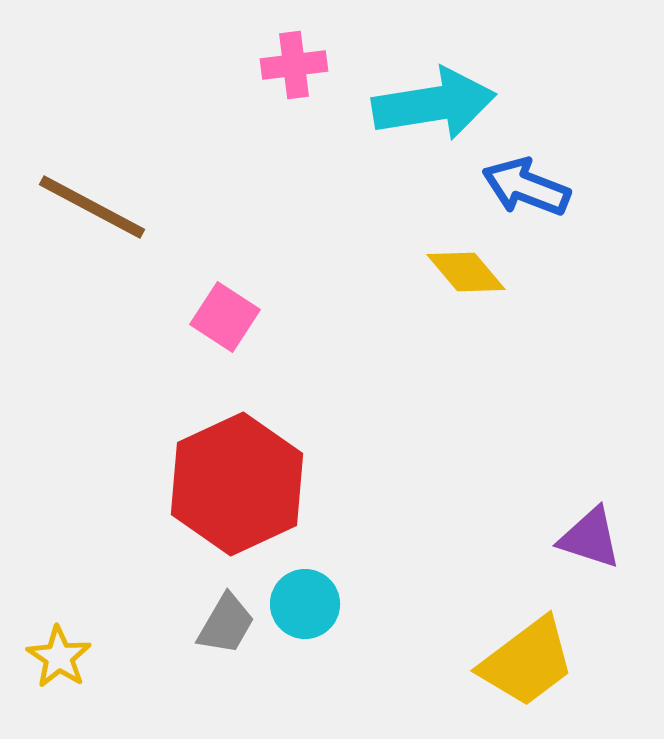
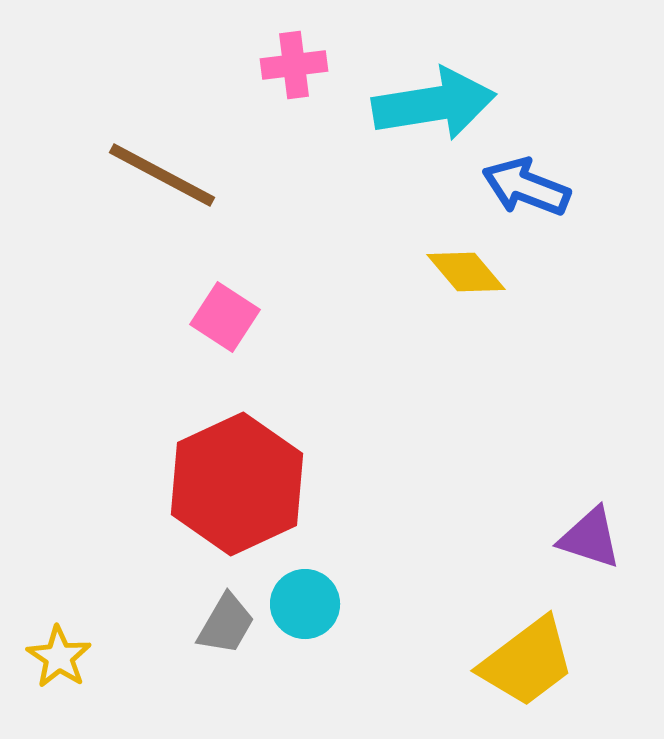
brown line: moved 70 px right, 32 px up
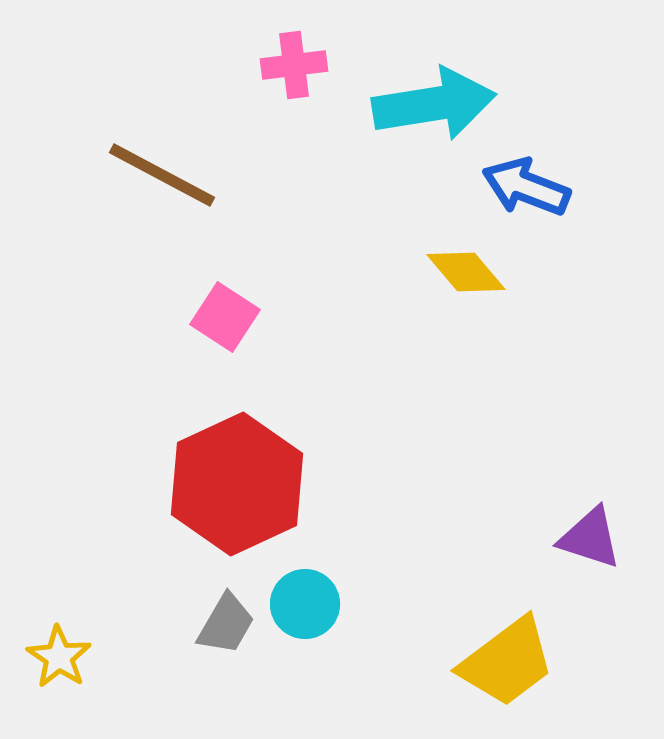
yellow trapezoid: moved 20 px left
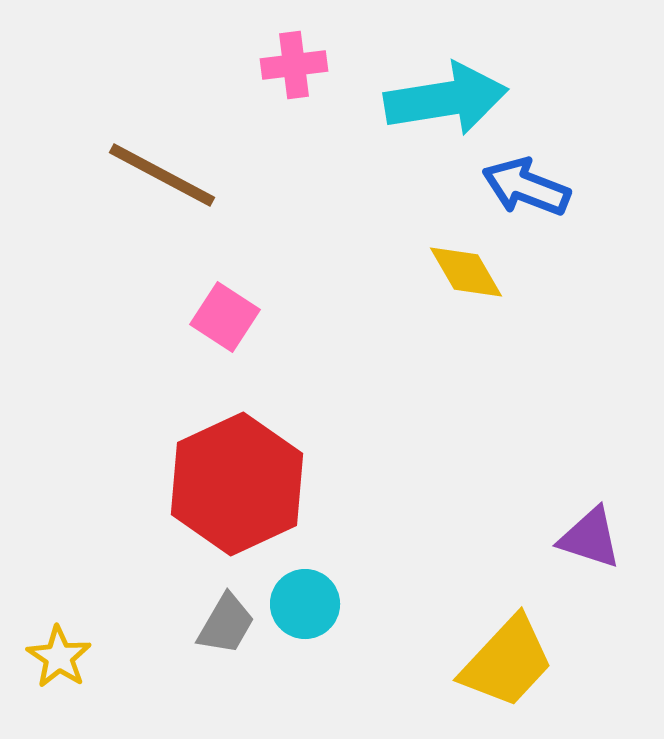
cyan arrow: moved 12 px right, 5 px up
yellow diamond: rotated 10 degrees clockwise
yellow trapezoid: rotated 10 degrees counterclockwise
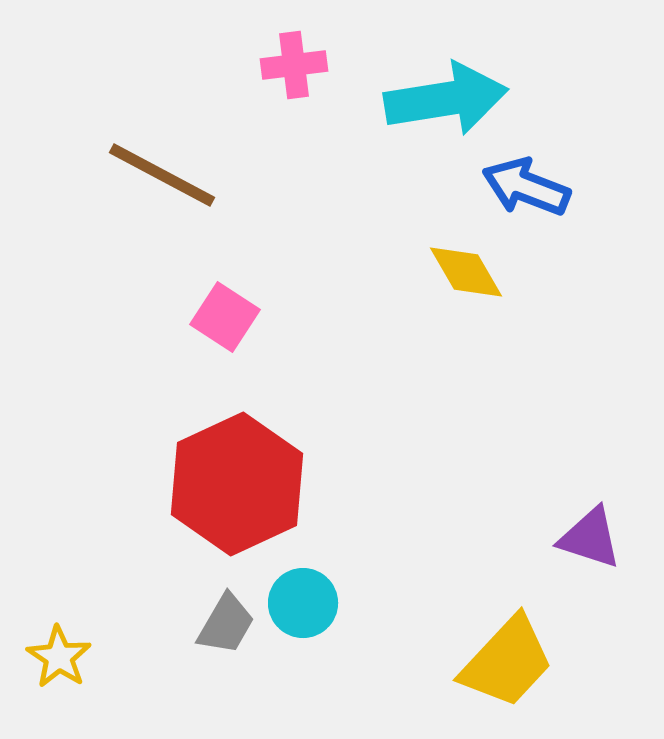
cyan circle: moved 2 px left, 1 px up
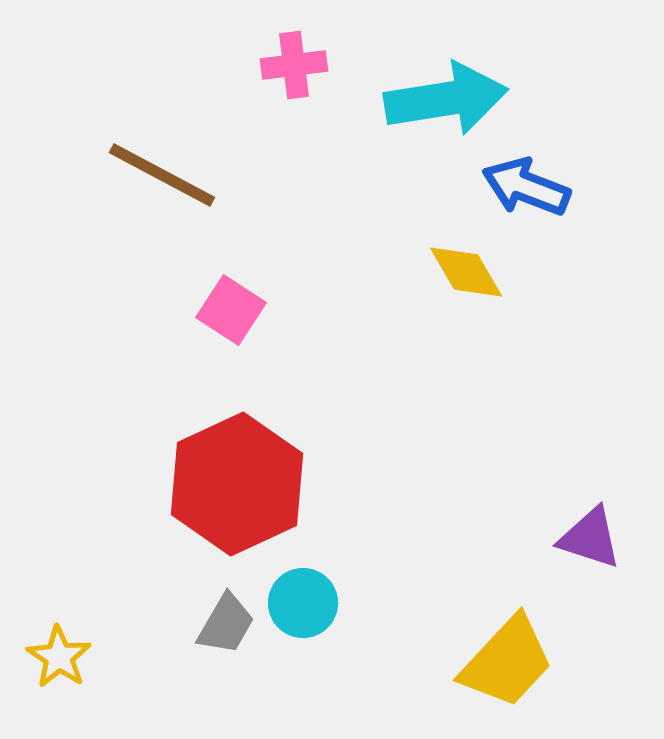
pink square: moved 6 px right, 7 px up
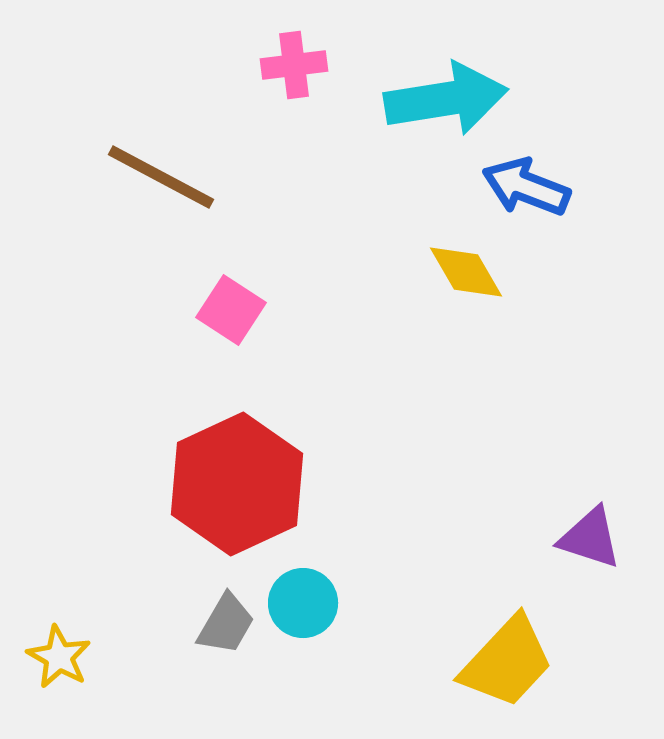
brown line: moved 1 px left, 2 px down
yellow star: rotated 4 degrees counterclockwise
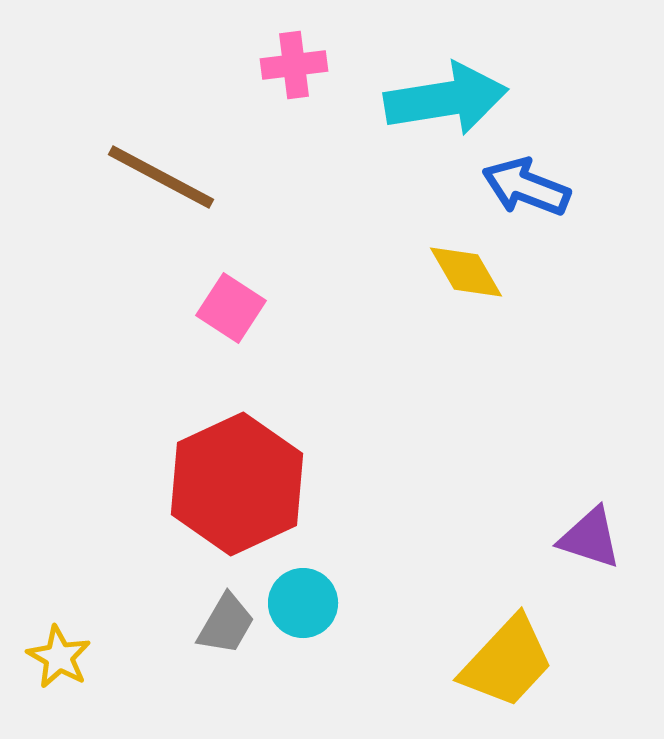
pink square: moved 2 px up
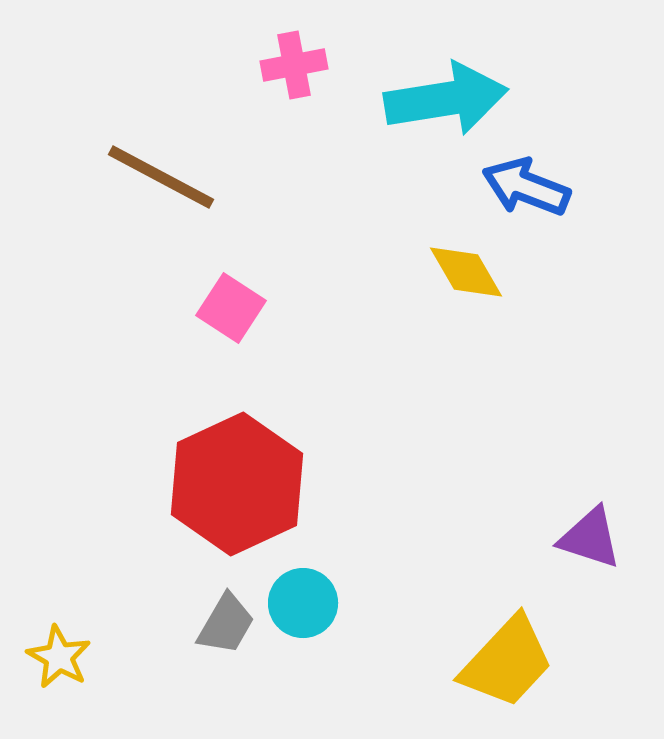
pink cross: rotated 4 degrees counterclockwise
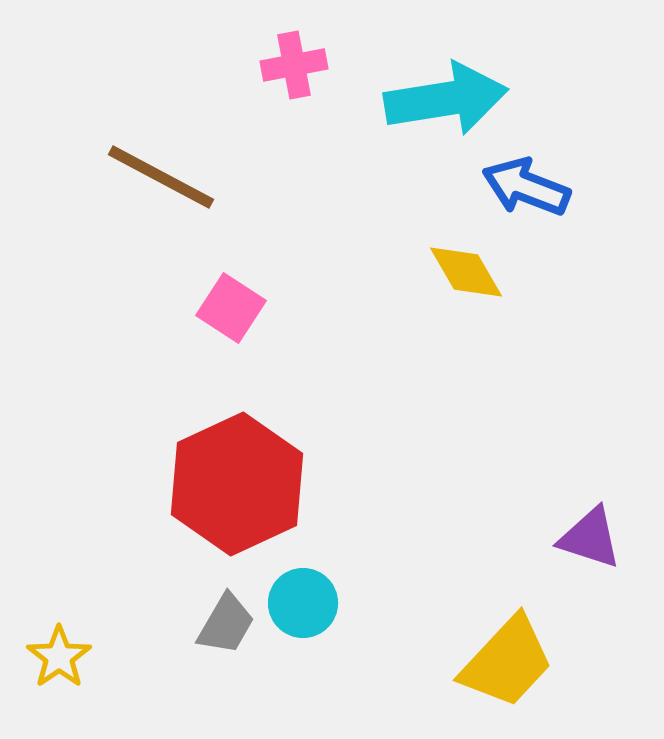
yellow star: rotated 8 degrees clockwise
